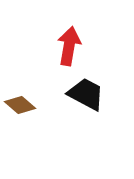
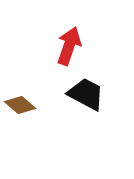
red arrow: rotated 9 degrees clockwise
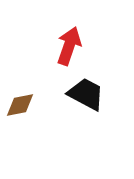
brown diamond: rotated 52 degrees counterclockwise
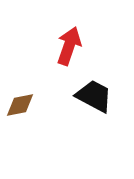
black trapezoid: moved 8 px right, 2 px down
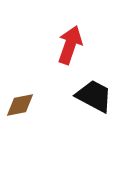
red arrow: moved 1 px right, 1 px up
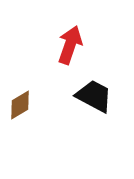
brown diamond: rotated 20 degrees counterclockwise
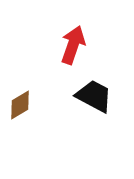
red arrow: moved 3 px right
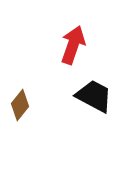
brown diamond: rotated 20 degrees counterclockwise
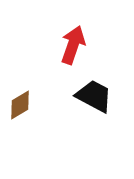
brown diamond: rotated 20 degrees clockwise
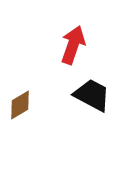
black trapezoid: moved 2 px left, 1 px up
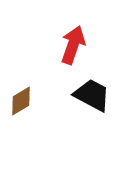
brown diamond: moved 1 px right, 4 px up
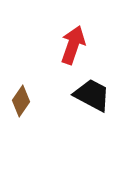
brown diamond: rotated 24 degrees counterclockwise
